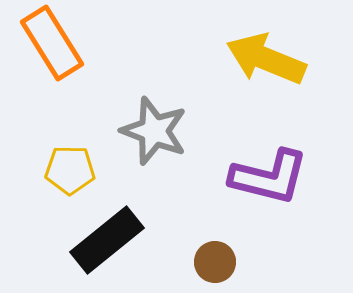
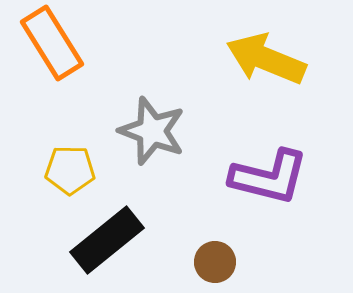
gray star: moved 2 px left
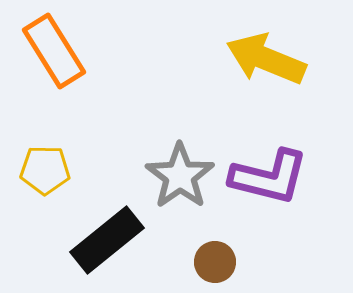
orange rectangle: moved 2 px right, 8 px down
gray star: moved 28 px right, 45 px down; rotated 16 degrees clockwise
yellow pentagon: moved 25 px left
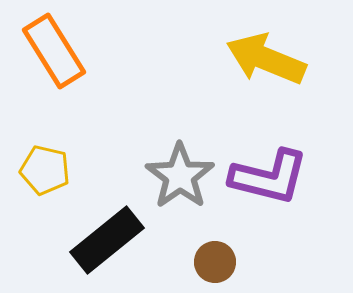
yellow pentagon: rotated 12 degrees clockwise
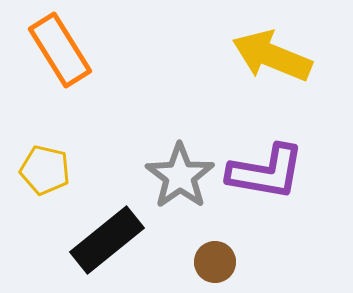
orange rectangle: moved 6 px right, 1 px up
yellow arrow: moved 6 px right, 3 px up
purple L-shape: moved 3 px left, 5 px up; rotated 4 degrees counterclockwise
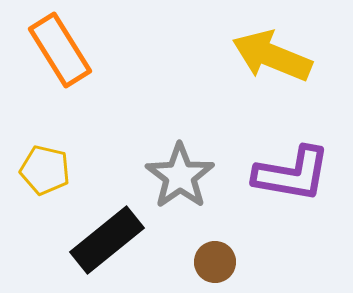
purple L-shape: moved 26 px right, 2 px down
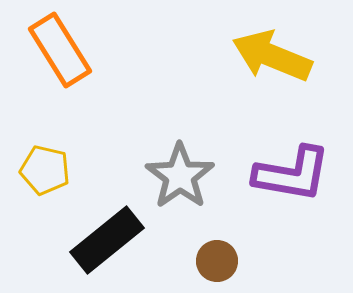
brown circle: moved 2 px right, 1 px up
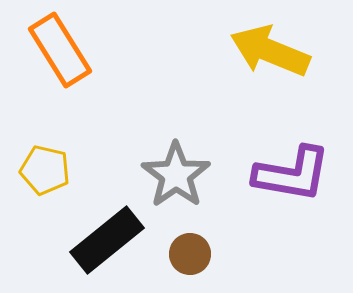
yellow arrow: moved 2 px left, 5 px up
gray star: moved 4 px left, 1 px up
brown circle: moved 27 px left, 7 px up
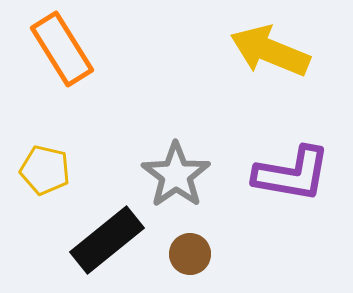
orange rectangle: moved 2 px right, 1 px up
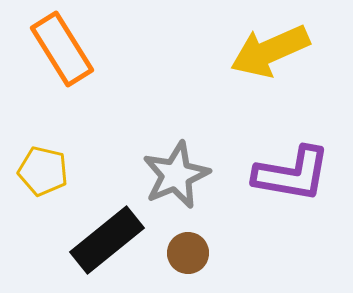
yellow arrow: rotated 46 degrees counterclockwise
yellow pentagon: moved 2 px left, 1 px down
gray star: rotated 12 degrees clockwise
brown circle: moved 2 px left, 1 px up
